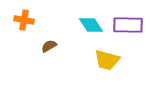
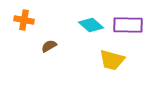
cyan diamond: rotated 15 degrees counterclockwise
yellow trapezoid: moved 5 px right
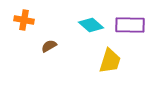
purple rectangle: moved 2 px right
yellow trapezoid: moved 2 px left, 1 px down; rotated 88 degrees counterclockwise
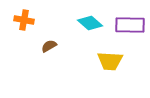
cyan diamond: moved 1 px left, 2 px up
yellow trapezoid: rotated 76 degrees clockwise
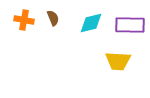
cyan diamond: moved 1 px right; rotated 55 degrees counterclockwise
brown semicircle: moved 4 px right, 28 px up; rotated 98 degrees clockwise
yellow trapezoid: moved 8 px right
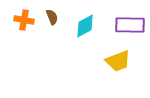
brown semicircle: moved 1 px left, 1 px up
cyan diamond: moved 6 px left, 3 px down; rotated 15 degrees counterclockwise
yellow trapezoid: rotated 24 degrees counterclockwise
